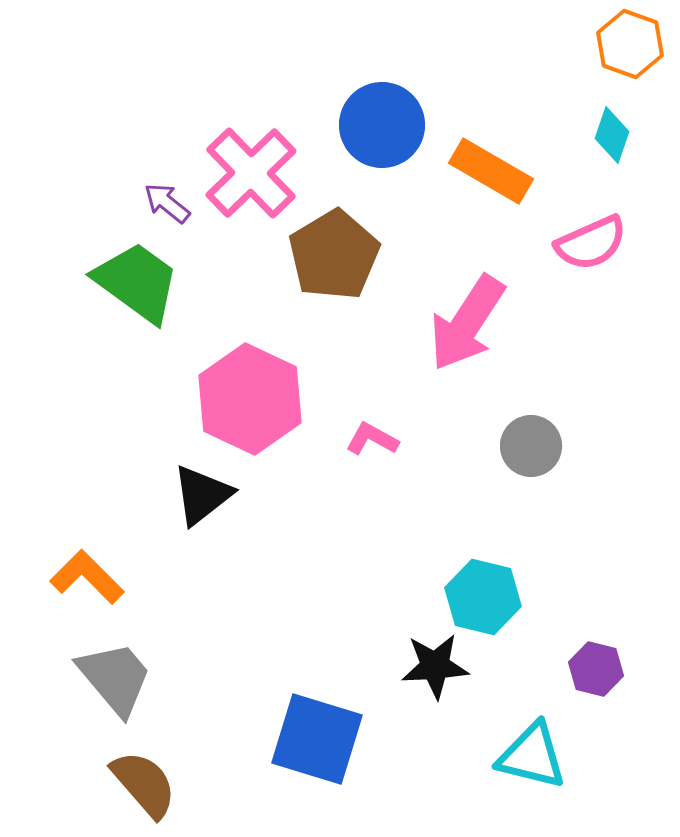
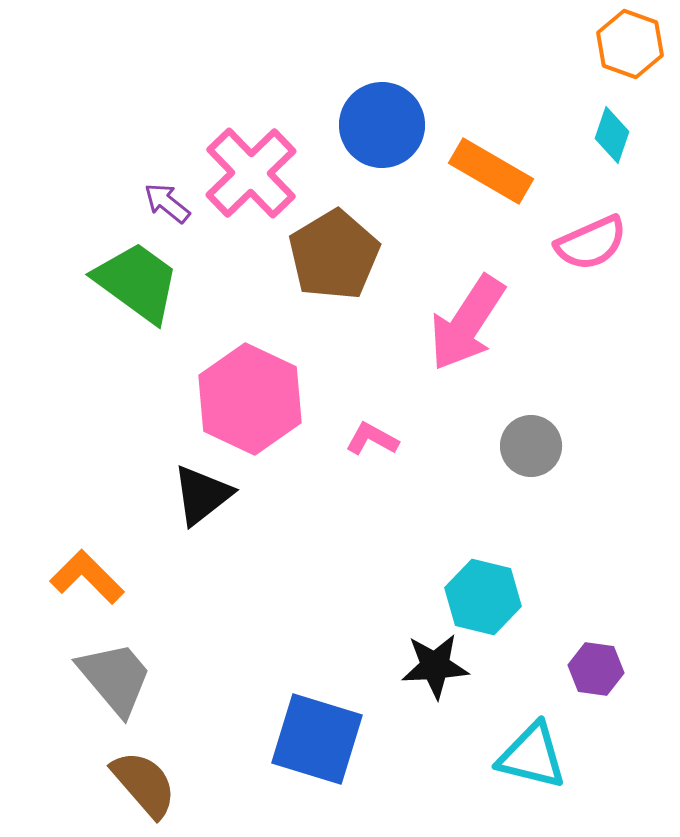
purple hexagon: rotated 6 degrees counterclockwise
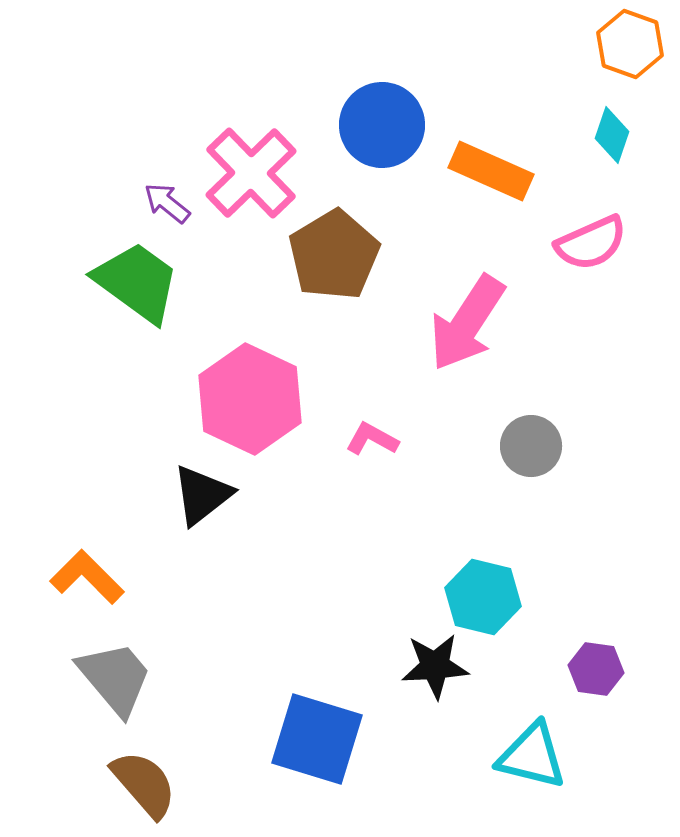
orange rectangle: rotated 6 degrees counterclockwise
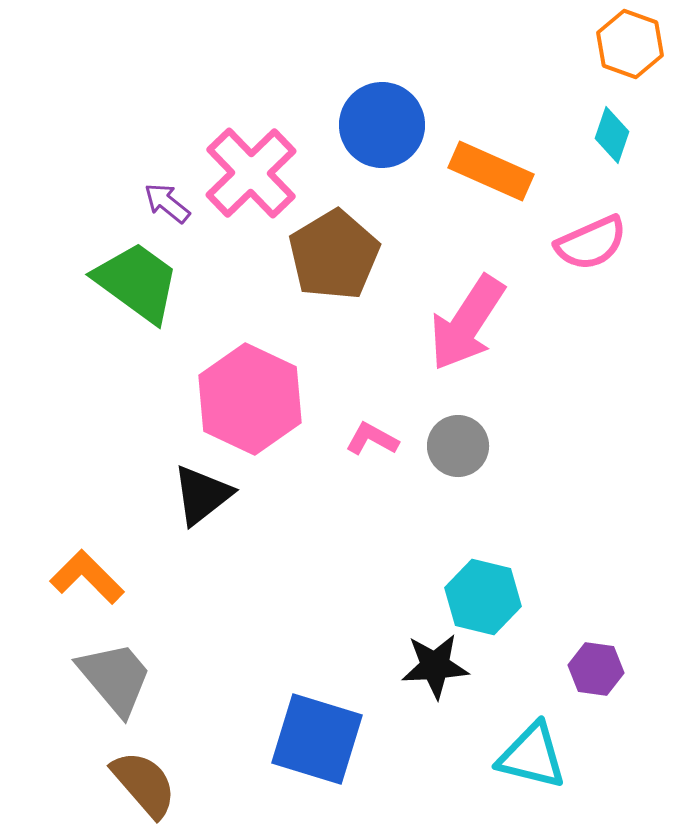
gray circle: moved 73 px left
